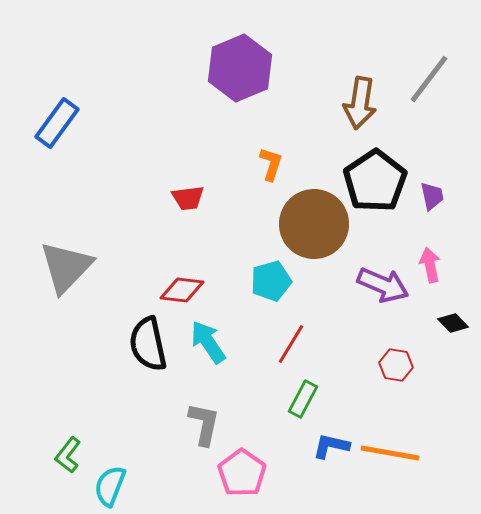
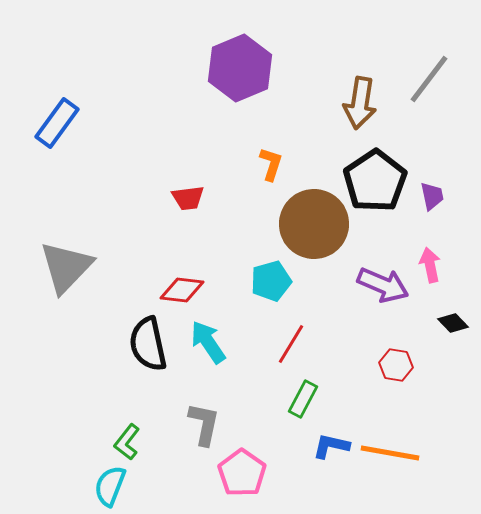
green L-shape: moved 59 px right, 13 px up
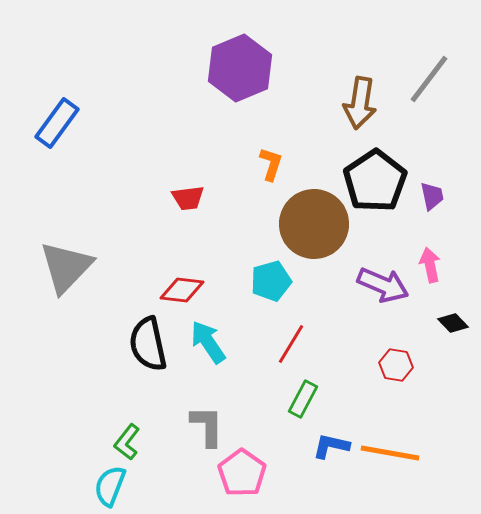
gray L-shape: moved 3 px right, 2 px down; rotated 12 degrees counterclockwise
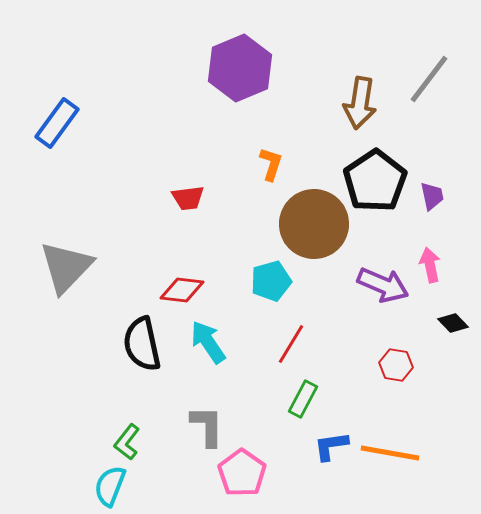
black semicircle: moved 6 px left
blue L-shape: rotated 21 degrees counterclockwise
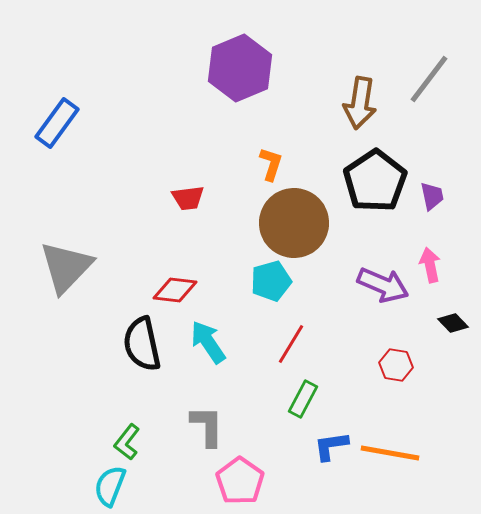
brown circle: moved 20 px left, 1 px up
red diamond: moved 7 px left
pink pentagon: moved 2 px left, 8 px down
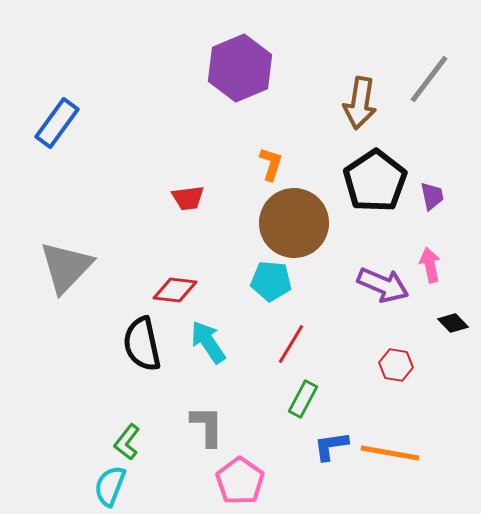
cyan pentagon: rotated 21 degrees clockwise
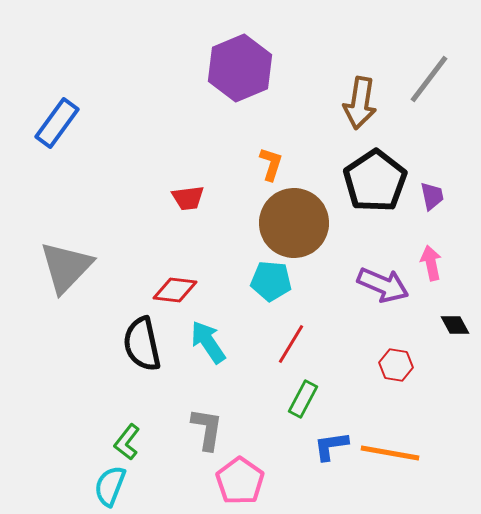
pink arrow: moved 1 px right, 2 px up
black diamond: moved 2 px right, 2 px down; rotated 16 degrees clockwise
gray L-shape: moved 3 px down; rotated 9 degrees clockwise
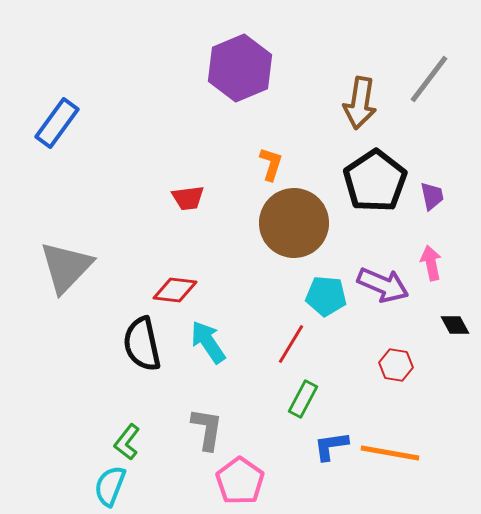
cyan pentagon: moved 55 px right, 15 px down
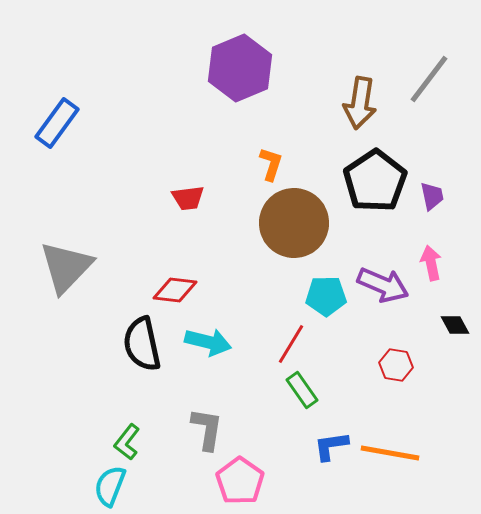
cyan pentagon: rotated 6 degrees counterclockwise
cyan arrow: rotated 138 degrees clockwise
green rectangle: moved 1 px left, 9 px up; rotated 63 degrees counterclockwise
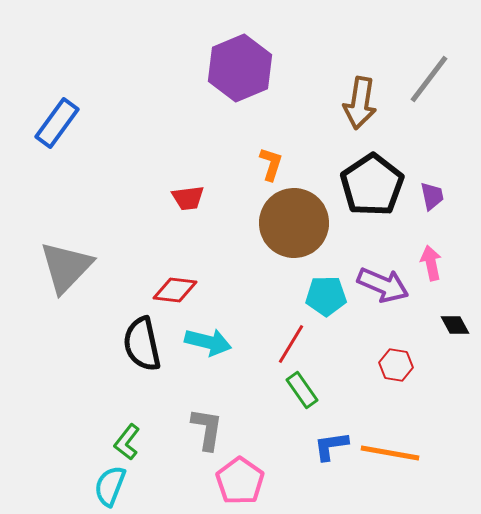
black pentagon: moved 3 px left, 4 px down
